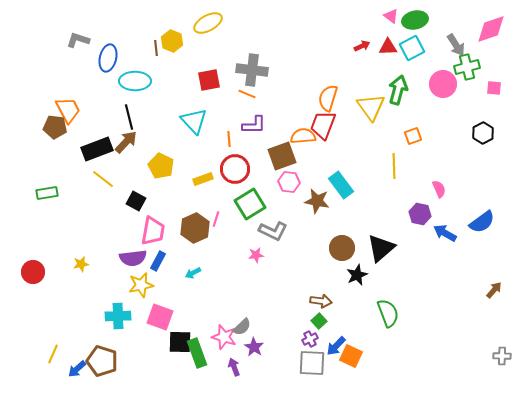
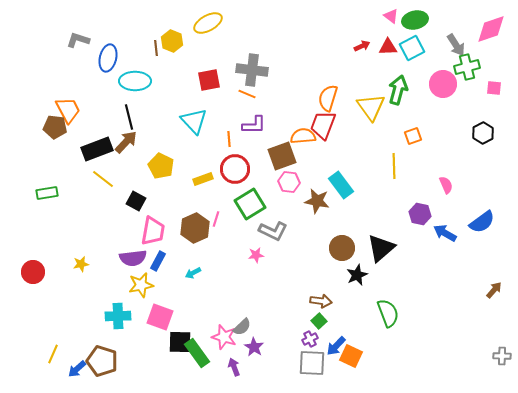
pink semicircle at (439, 189): moved 7 px right, 4 px up
green rectangle at (197, 353): rotated 16 degrees counterclockwise
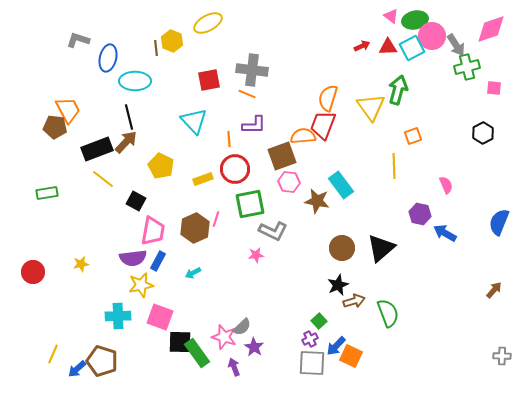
pink circle at (443, 84): moved 11 px left, 48 px up
green square at (250, 204): rotated 20 degrees clockwise
blue semicircle at (482, 222): moved 17 px right; rotated 148 degrees clockwise
black star at (357, 275): moved 19 px left, 10 px down
brown arrow at (321, 301): moved 33 px right; rotated 25 degrees counterclockwise
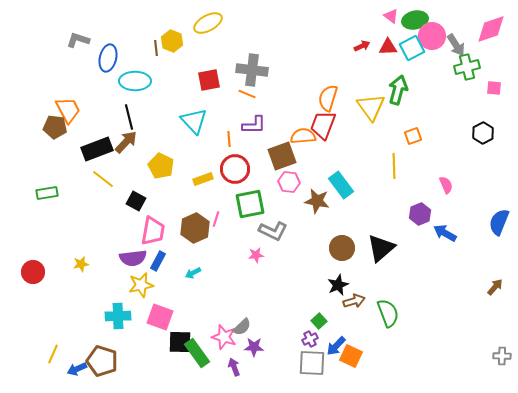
purple hexagon at (420, 214): rotated 25 degrees clockwise
brown arrow at (494, 290): moved 1 px right, 3 px up
purple star at (254, 347): rotated 30 degrees counterclockwise
blue arrow at (77, 369): rotated 18 degrees clockwise
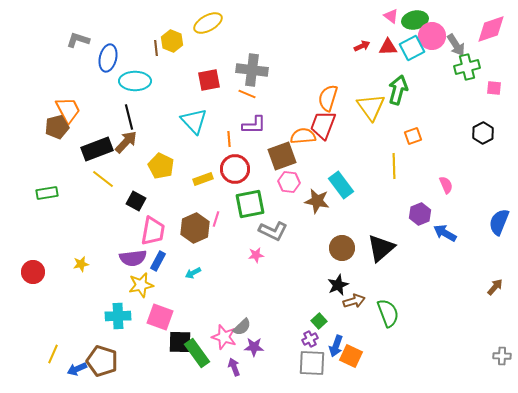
brown pentagon at (55, 127): moved 2 px right; rotated 20 degrees counterclockwise
blue arrow at (336, 346): rotated 25 degrees counterclockwise
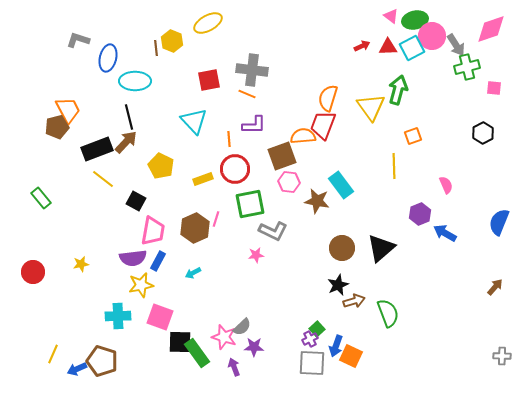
green rectangle at (47, 193): moved 6 px left, 5 px down; rotated 60 degrees clockwise
green square at (319, 321): moved 2 px left, 8 px down
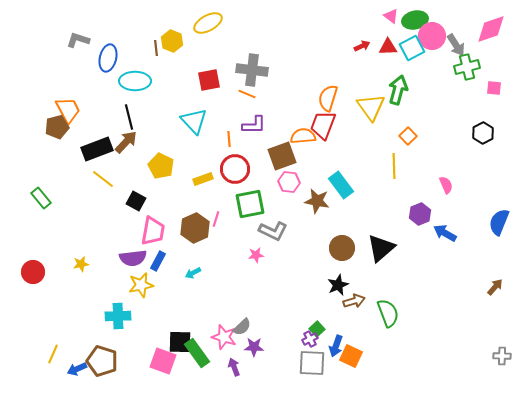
orange square at (413, 136): moved 5 px left; rotated 24 degrees counterclockwise
pink square at (160, 317): moved 3 px right, 44 px down
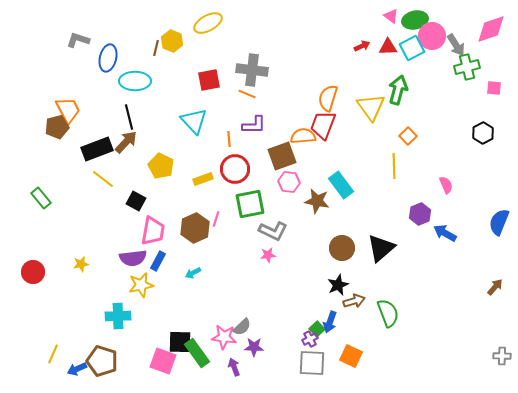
brown line at (156, 48): rotated 21 degrees clockwise
pink star at (256, 255): moved 12 px right
pink star at (224, 337): rotated 10 degrees counterclockwise
blue arrow at (336, 346): moved 6 px left, 24 px up
